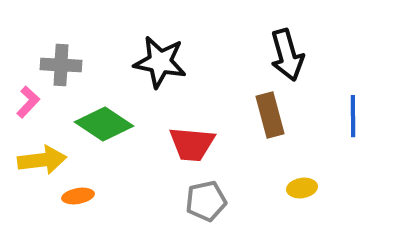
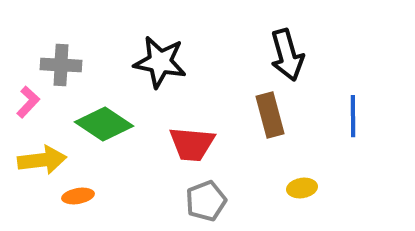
gray pentagon: rotated 9 degrees counterclockwise
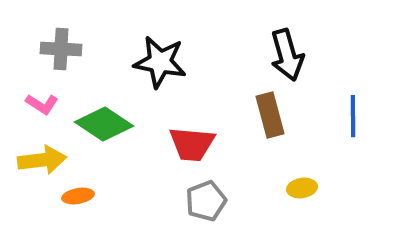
gray cross: moved 16 px up
pink L-shape: moved 14 px right, 2 px down; rotated 80 degrees clockwise
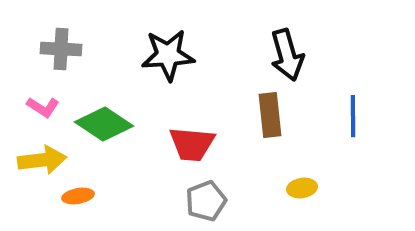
black star: moved 8 px right, 7 px up; rotated 14 degrees counterclockwise
pink L-shape: moved 1 px right, 3 px down
brown rectangle: rotated 9 degrees clockwise
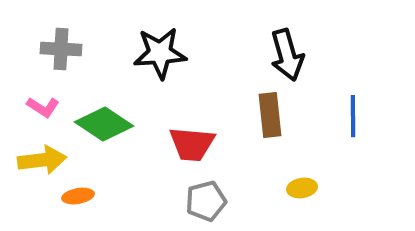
black star: moved 8 px left, 2 px up
gray pentagon: rotated 6 degrees clockwise
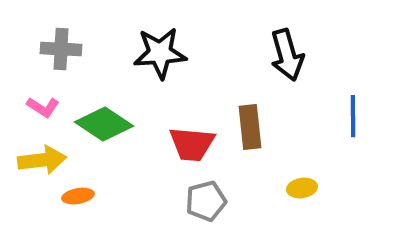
brown rectangle: moved 20 px left, 12 px down
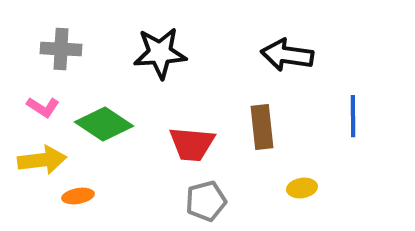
black arrow: rotated 114 degrees clockwise
brown rectangle: moved 12 px right
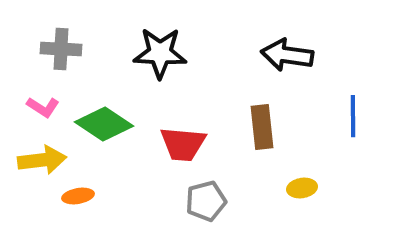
black star: rotated 6 degrees clockwise
red trapezoid: moved 9 px left
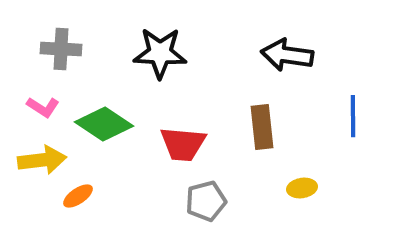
orange ellipse: rotated 24 degrees counterclockwise
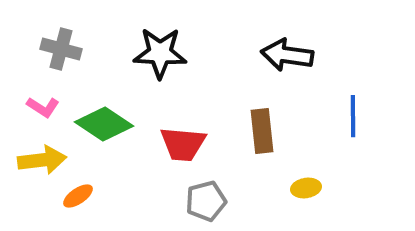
gray cross: rotated 12 degrees clockwise
brown rectangle: moved 4 px down
yellow ellipse: moved 4 px right
